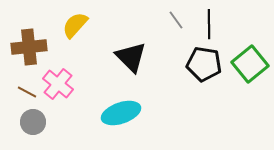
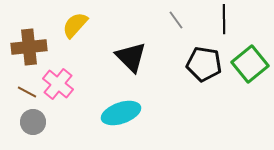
black line: moved 15 px right, 5 px up
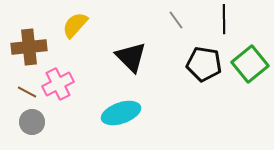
pink cross: rotated 24 degrees clockwise
gray circle: moved 1 px left
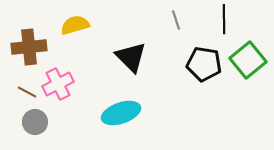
gray line: rotated 18 degrees clockwise
yellow semicircle: rotated 32 degrees clockwise
green square: moved 2 px left, 4 px up
gray circle: moved 3 px right
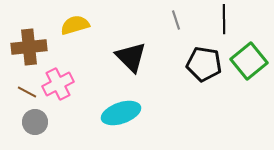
green square: moved 1 px right, 1 px down
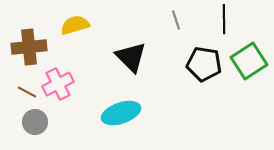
green square: rotated 6 degrees clockwise
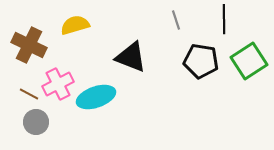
brown cross: moved 2 px up; rotated 32 degrees clockwise
black triangle: rotated 24 degrees counterclockwise
black pentagon: moved 3 px left, 3 px up
brown line: moved 2 px right, 2 px down
cyan ellipse: moved 25 px left, 16 px up
gray circle: moved 1 px right
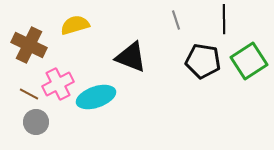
black pentagon: moved 2 px right
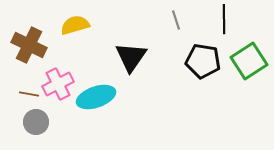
black triangle: rotated 44 degrees clockwise
brown line: rotated 18 degrees counterclockwise
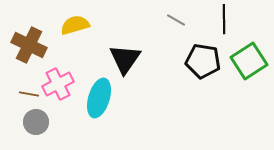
gray line: rotated 42 degrees counterclockwise
black triangle: moved 6 px left, 2 px down
cyan ellipse: moved 3 px right, 1 px down; rotated 54 degrees counterclockwise
